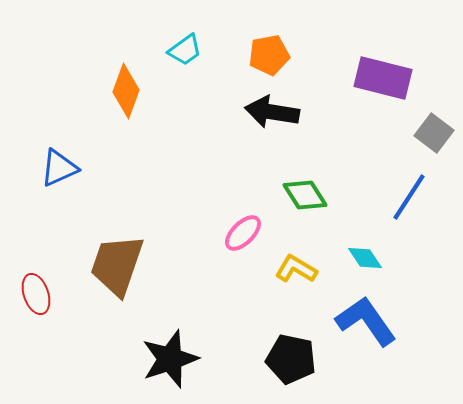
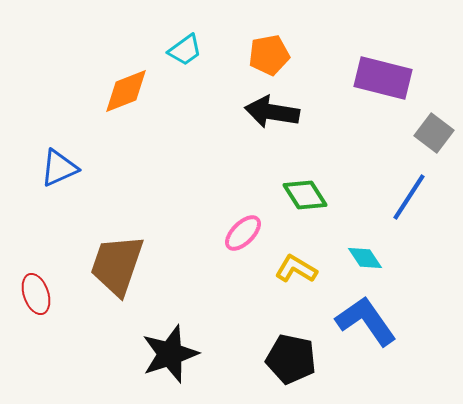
orange diamond: rotated 48 degrees clockwise
black star: moved 5 px up
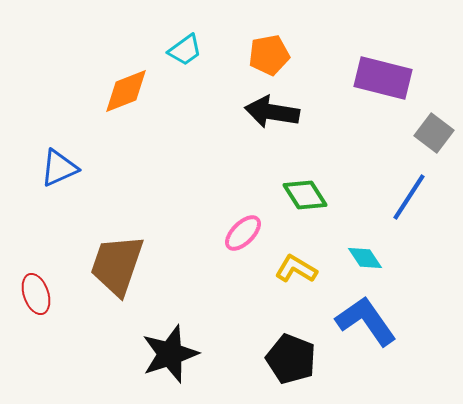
black pentagon: rotated 9 degrees clockwise
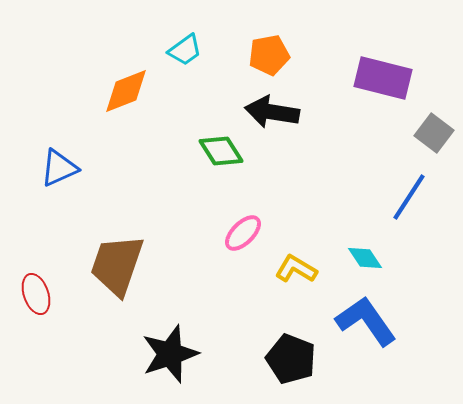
green diamond: moved 84 px left, 44 px up
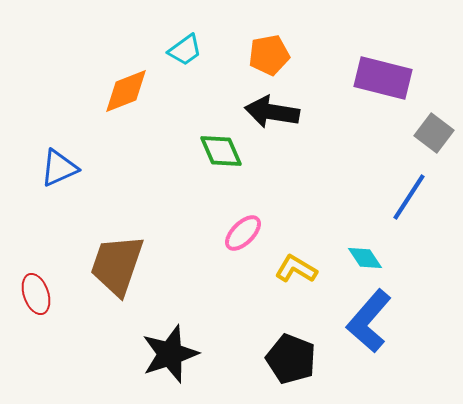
green diamond: rotated 9 degrees clockwise
blue L-shape: moved 3 px right; rotated 104 degrees counterclockwise
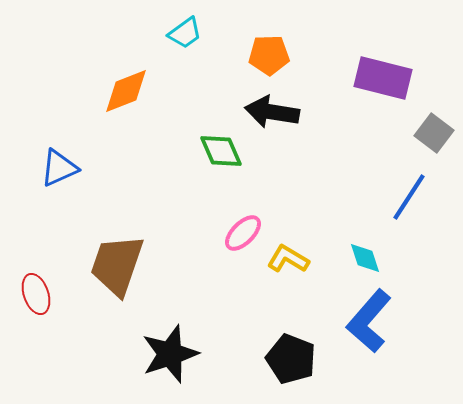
cyan trapezoid: moved 17 px up
orange pentagon: rotated 9 degrees clockwise
cyan diamond: rotated 15 degrees clockwise
yellow L-shape: moved 8 px left, 10 px up
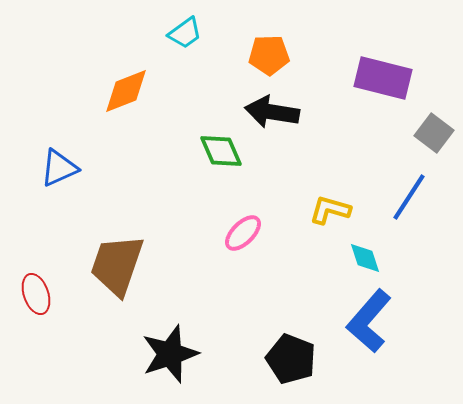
yellow L-shape: moved 42 px right, 49 px up; rotated 15 degrees counterclockwise
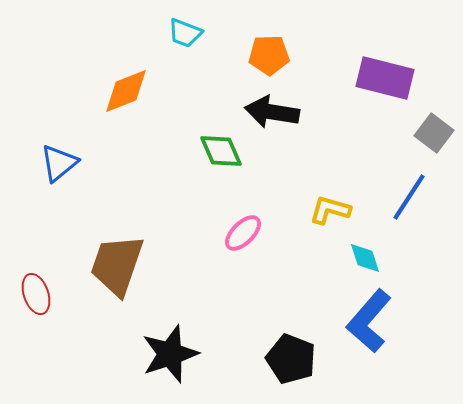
cyan trapezoid: rotated 57 degrees clockwise
purple rectangle: moved 2 px right
blue triangle: moved 5 px up; rotated 15 degrees counterclockwise
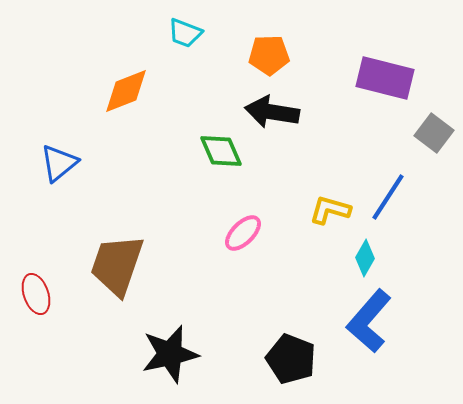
blue line: moved 21 px left
cyan diamond: rotated 48 degrees clockwise
black star: rotated 6 degrees clockwise
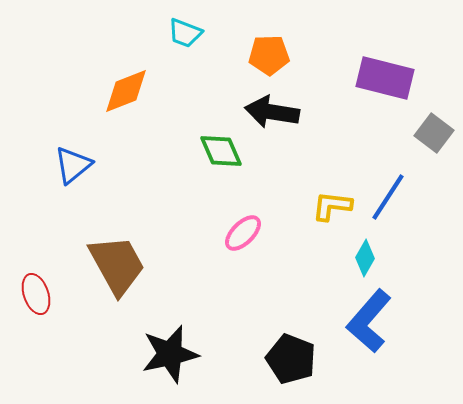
blue triangle: moved 14 px right, 2 px down
yellow L-shape: moved 2 px right, 4 px up; rotated 9 degrees counterclockwise
brown trapezoid: rotated 132 degrees clockwise
